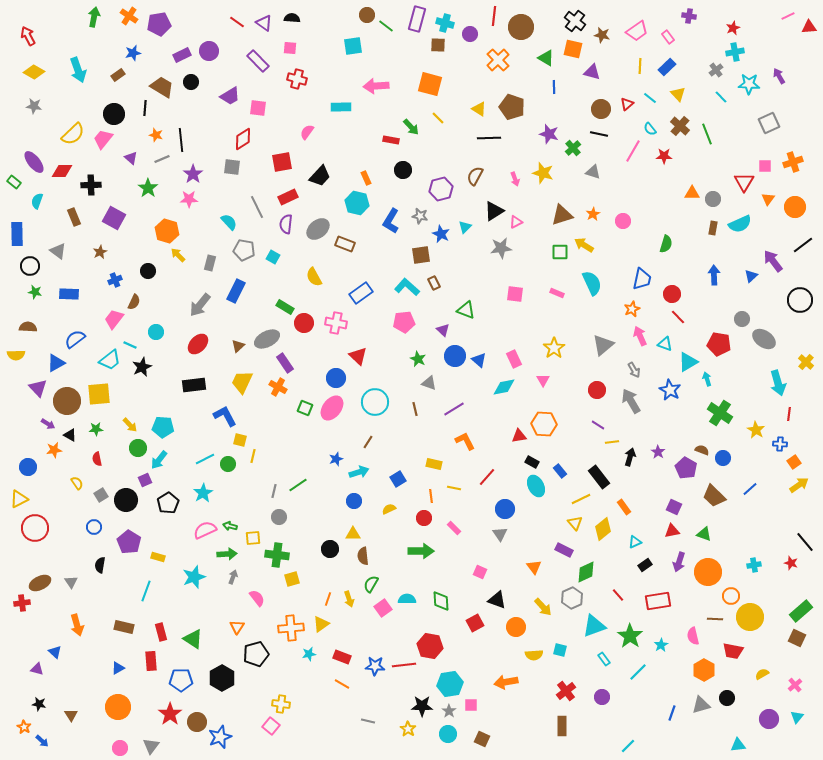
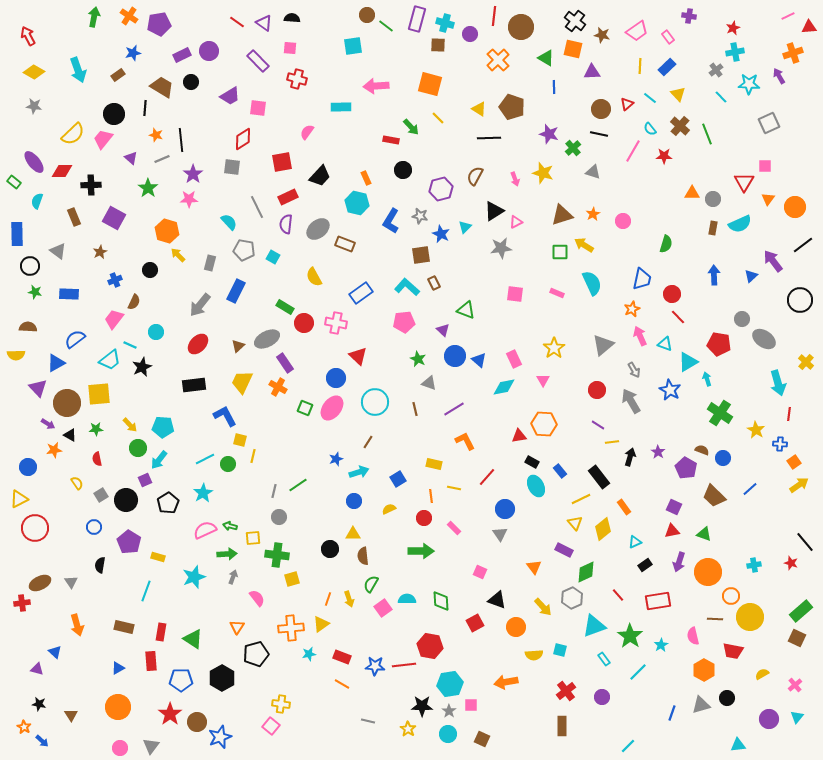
purple triangle at (592, 72): rotated 18 degrees counterclockwise
orange cross at (793, 162): moved 109 px up
black circle at (148, 271): moved 2 px right, 1 px up
brown circle at (67, 401): moved 2 px down
red rectangle at (161, 632): rotated 24 degrees clockwise
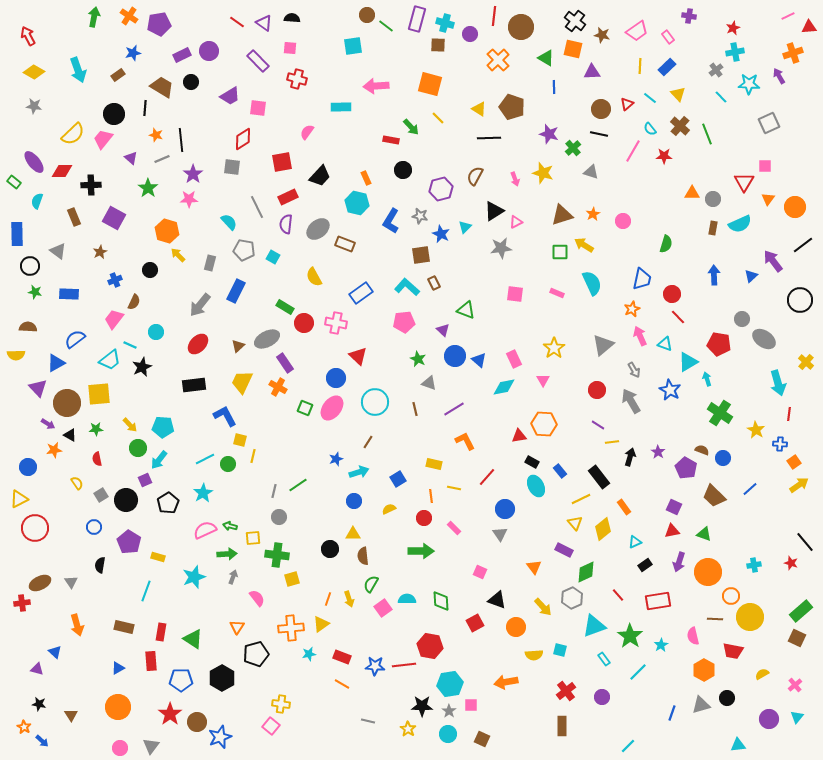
gray triangle at (593, 172): moved 2 px left
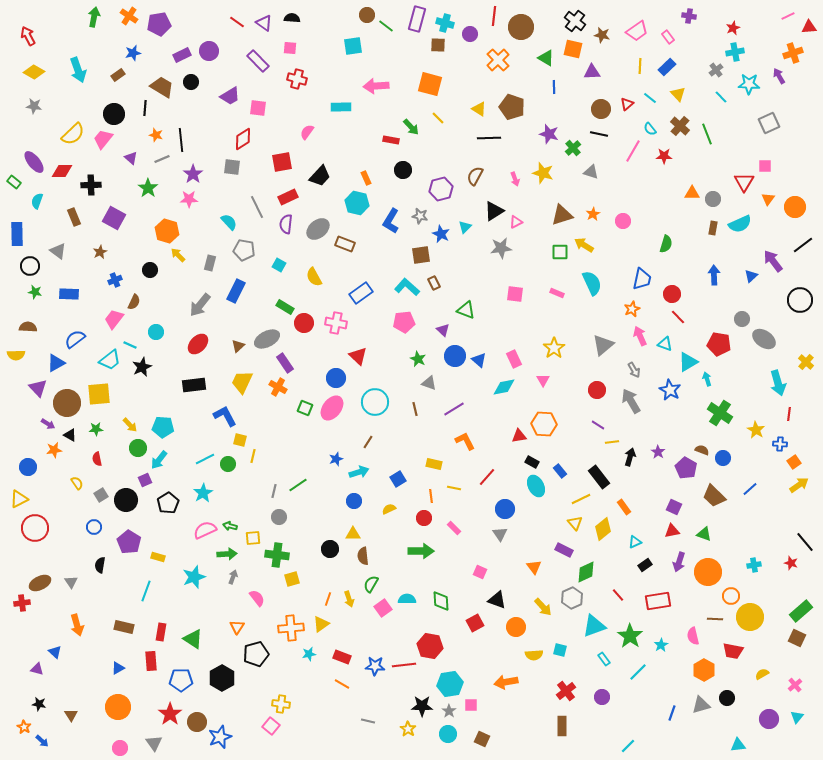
cyan square at (273, 257): moved 6 px right, 8 px down
gray triangle at (151, 746): moved 3 px right, 3 px up; rotated 12 degrees counterclockwise
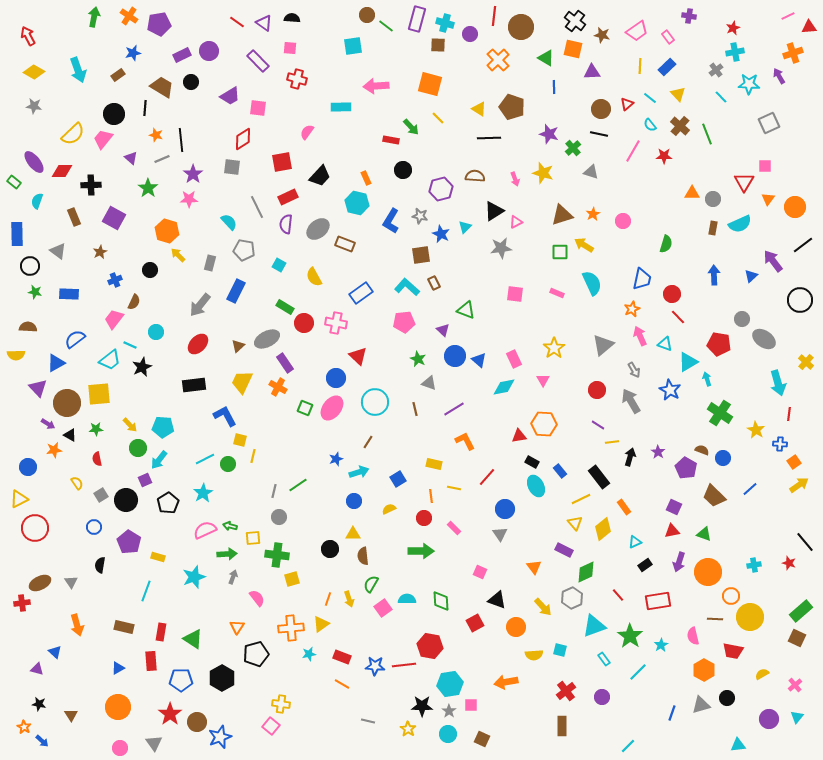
cyan semicircle at (650, 129): moved 4 px up
brown semicircle at (475, 176): rotated 66 degrees clockwise
red star at (791, 563): moved 2 px left
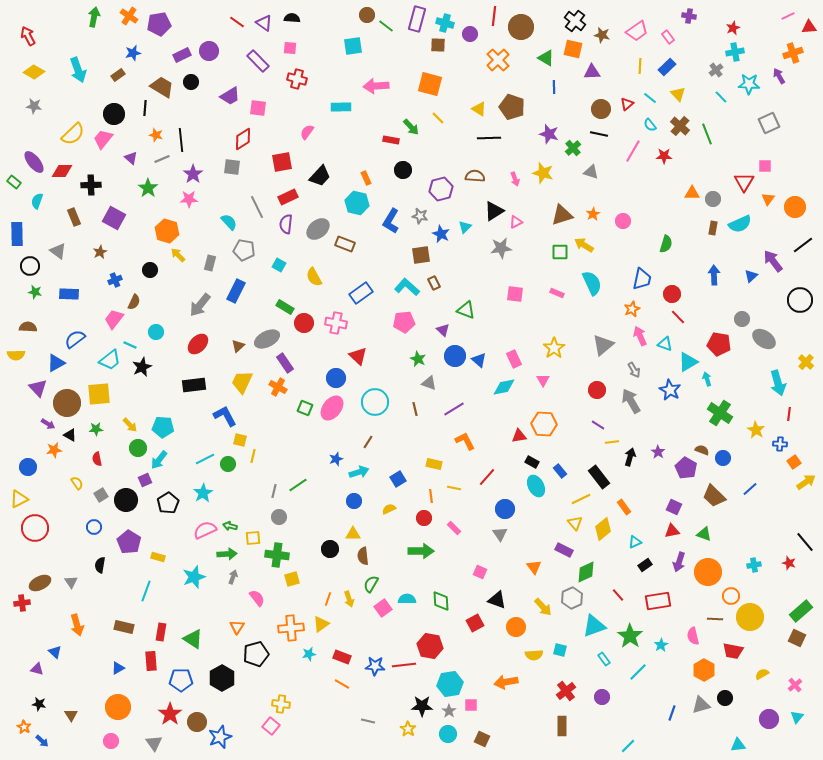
yellow arrow at (799, 485): moved 7 px right, 3 px up
black circle at (727, 698): moved 2 px left
pink circle at (120, 748): moved 9 px left, 7 px up
